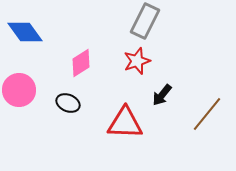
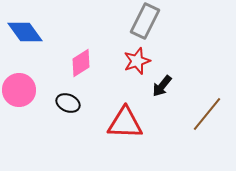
black arrow: moved 9 px up
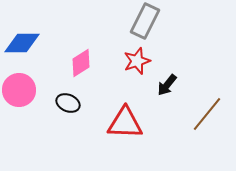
blue diamond: moved 3 px left, 11 px down; rotated 54 degrees counterclockwise
black arrow: moved 5 px right, 1 px up
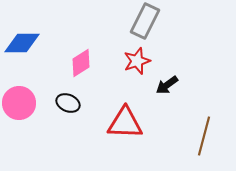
black arrow: rotated 15 degrees clockwise
pink circle: moved 13 px down
brown line: moved 3 px left, 22 px down; rotated 24 degrees counterclockwise
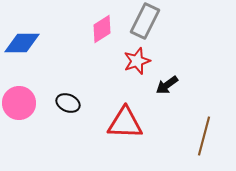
pink diamond: moved 21 px right, 34 px up
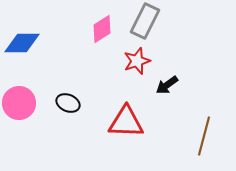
red triangle: moved 1 px right, 1 px up
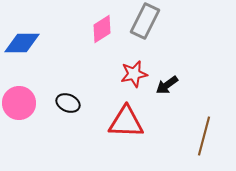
red star: moved 3 px left, 13 px down; rotated 8 degrees clockwise
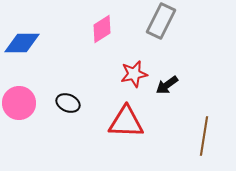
gray rectangle: moved 16 px right
brown line: rotated 6 degrees counterclockwise
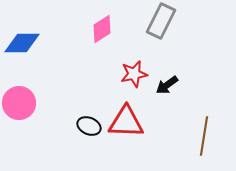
black ellipse: moved 21 px right, 23 px down
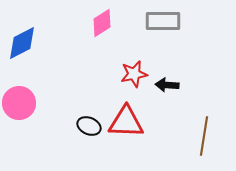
gray rectangle: moved 2 px right; rotated 64 degrees clockwise
pink diamond: moved 6 px up
blue diamond: rotated 27 degrees counterclockwise
black arrow: rotated 40 degrees clockwise
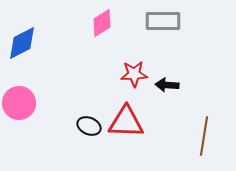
red star: rotated 8 degrees clockwise
